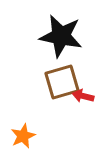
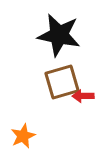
black star: moved 2 px left, 1 px up
red arrow: rotated 15 degrees counterclockwise
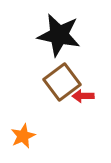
brown square: rotated 21 degrees counterclockwise
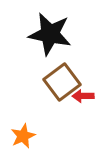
black star: moved 9 px left, 1 px up
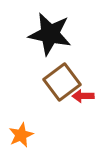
orange star: moved 2 px left, 1 px up
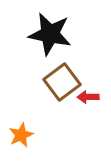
red arrow: moved 5 px right, 1 px down
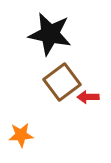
orange star: rotated 20 degrees clockwise
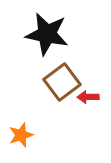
black star: moved 3 px left
orange star: rotated 15 degrees counterclockwise
